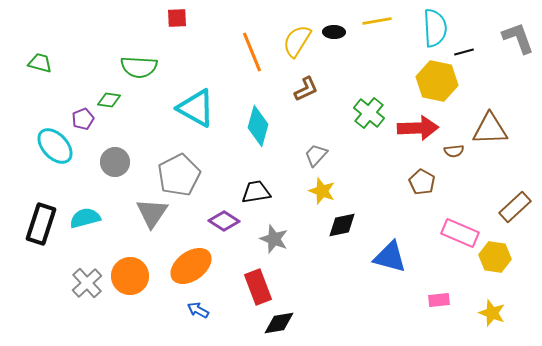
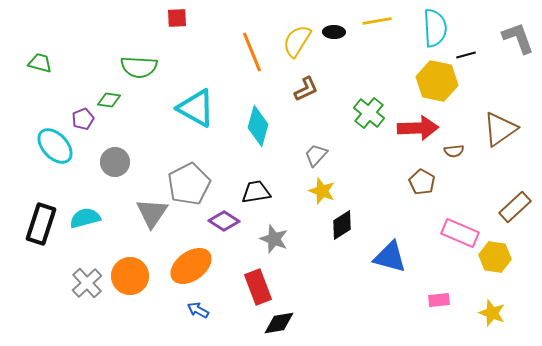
black line at (464, 52): moved 2 px right, 3 px down
brown triangle at (490, 129): moved 10 px right; rotated 33 degrees counterclockwise
gray pentagon at (179, 175): moved 10 px right, 9 px down
black diamond at (342, 225): rotated 20 degrees counterclockwise
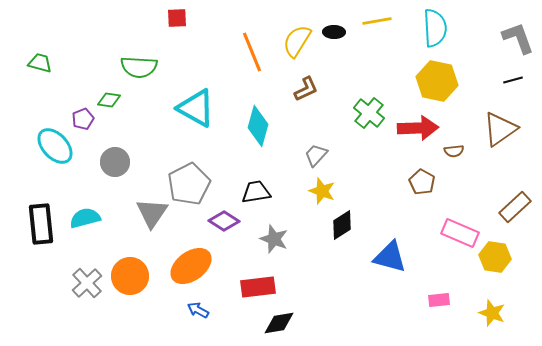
black line at (466, 55): moved 47 px right, 25 px down
black rectangle at (41, 224): rotated 24 degrees counterclockwise
red rectangle at (258, 287): rotated 76 degrees counterclockwise
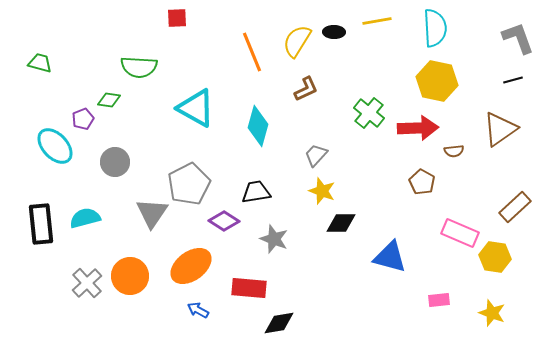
black diamond at (342, 225): moved 1 px left, 2 px up; rotated 32 degrees clockwise
red rectangle at (258, 287): moved 9 px left, 1 px down; rotated 12 degrees clockwise
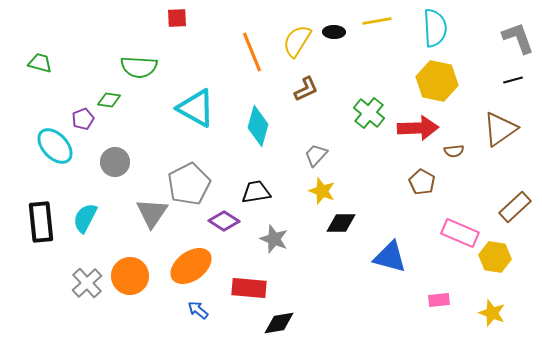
cyan semicircle at (85, 218): rotated 48 degrees counterclockwise
black rectangle at (41, 224): moved 2 px up
blue arrow at (198, 310): rotated 10 degrees clockwise
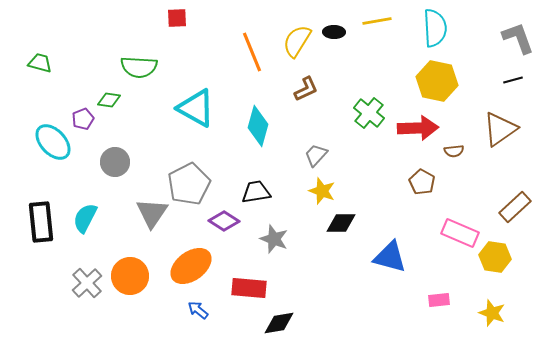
cyan ellipse at (55, 146): moved 2 px left, 4 px up
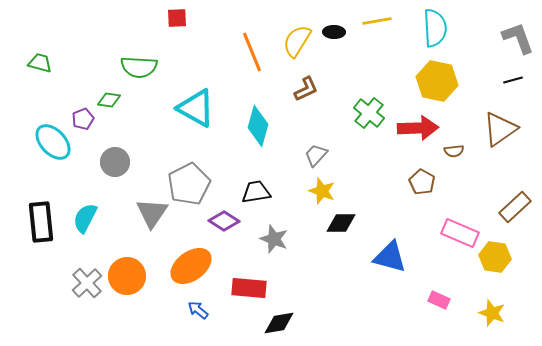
orange circle at (130, 276): moved 3 px left
pink rectangle at (439, 300): rotated 30 degrees clockwise
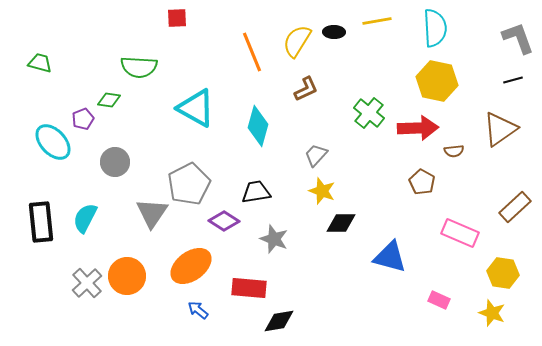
yellow hexagon at (495, 257): moved 8 px right, 16 px down
black diamond at (279, 323): moved 2 px up
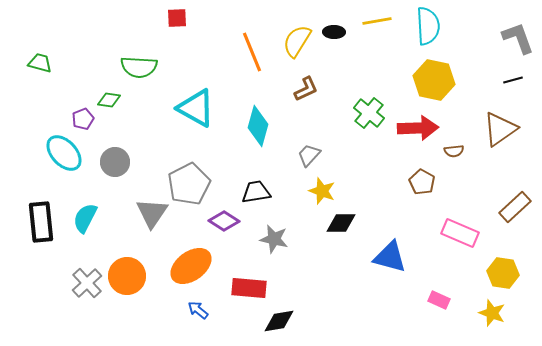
cyan semicircle at (435, 28): moved 7 px left, 2 px up
yellow hexagon at (437, 81): moved 3 px left, 1 px up
cyan ellipse at (53, 142): moved 11 px right, 11 px down
gray trapezoid at (316, 155): moved 7 px left
gray star at (274, 239): rotated 8 degrees counterclockwise
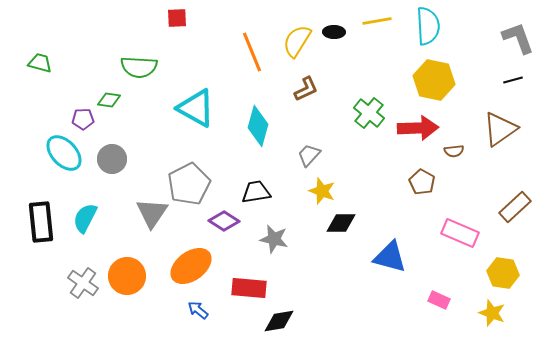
purple pentagon at (83, 119): rotated 20 degrees clockwise
gray circle at (115, 162): moved 3 px left, 3 px up
gray cross at (87, 283): moved 4 px left; rotated 12 degrees counterclockwise
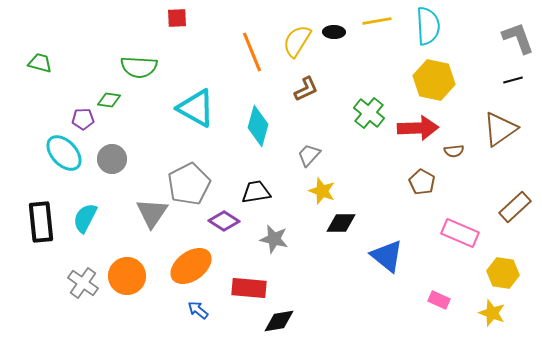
blue triangle at (390, 257): moved 3 px left, 1 px up; rotated 24 degrees clockwise
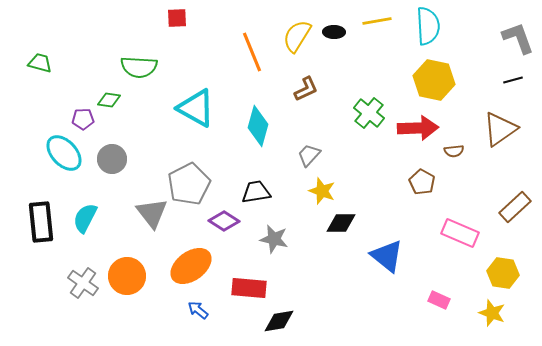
yellow semicircle at (297, 41): moved 5 px up
gray triangle at (152, 213): rotated 12 degrees counterclockwise
